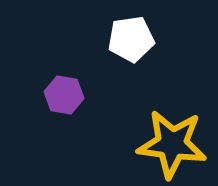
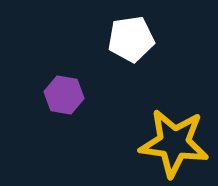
yellow star: moved 2 px right, 1 px up
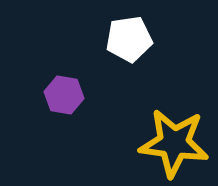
white pentagon: moved 2 px left
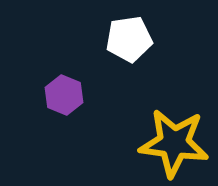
purple hexagon: rotated 12 degrees clockwise
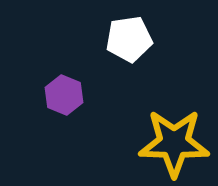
yellow star: rotated 6 degrees counterclockwise
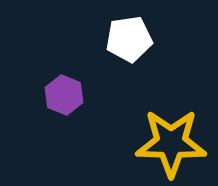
yellow star: moved 3 px left
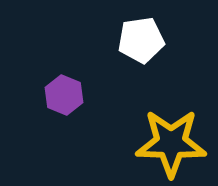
white pentagon: moved 12 px right, 1 px down
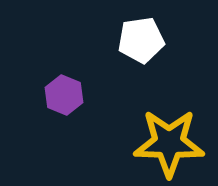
yellow star: moved 2 px left
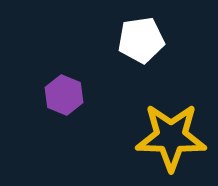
yellow star: moved 2 px right, 6 px up
